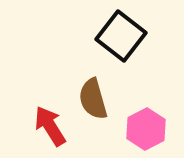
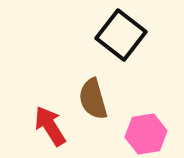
black square: moved 1 px up
pink hexagon: moved 5 px down; rotated 18 degrees clockwise
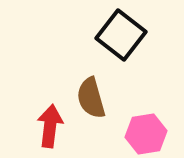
brown semicircle: moved 2 px left, 1 px up
red arrow: rotated 39 degrees clockwise
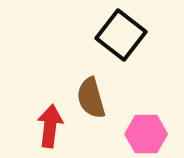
pink hexagon: rotated 9 degrees clockwise
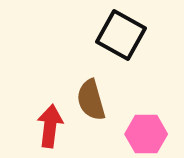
black square: rotated 9 degrees counterclockwise
brown semicircle: moved 2 px down
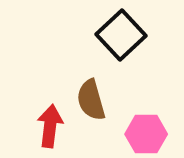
black square: rotated 18 degrees clockwise
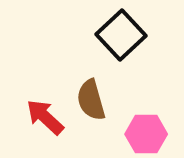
red arrow: moved 5 px left, 9 px up; rotated 54 degrees counterclockwise
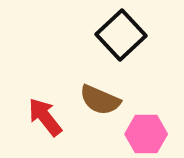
brown semicircle: moved 9 px right; rotated 51 degrees counterclockwise
red arrow: rotated 9 degrees clockwise
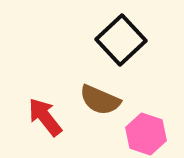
black square: moved 5 px down
pink hexagon: rotated 18 degrees clockwise
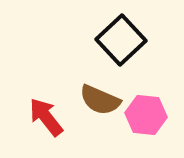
red arrow: moved 1 px right
pink hexagon: moved 19 px up; rotated 12 degrees counterclockwise
